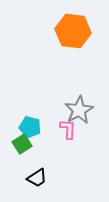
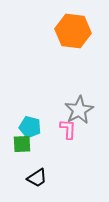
green square: rotated 30 degrees clockwise
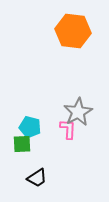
gray star: moved 1 px left, 2 px down
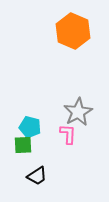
orange hexagon: rotated 16 degrees clockwise
pink L-shape: moved 5 px down
green square: moved 1 px right, 1 px down
black trapezoid: moved 2 px up
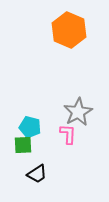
orange hexagon: moved 4 px left, 1 px up
black trapezoid: moved 2 px up
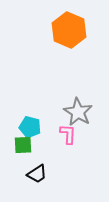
gray star: rotated 12 degrees counterclockwise
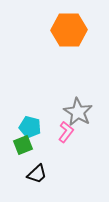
orange hexagon: rotated 24 degrees counterclockwise
pink L-shape: moved 2 px left, 2 px up; rotated 35 degrees clockwise
green square: rotated 18 degrees counterclockwise
black trapezoid: rotated 10 degrees counterclockwise
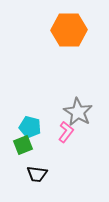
black trapezoid: rotated 50 degrees clockwise
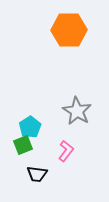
gray star: moved 1 px left, 1 px up
cyan pentagon: rotated 25 degrees clockwise
pink L-shape: moved 19 px down
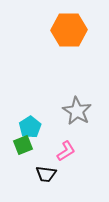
pink L-shape: rotated 20 degrees clockwise
black trapezoid: moved 9 px right
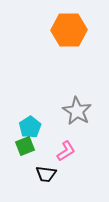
green square: moved 2 px right, 1 px down
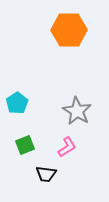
cyan pentagon: moved 13 px left, 24 px up
green square: moved 1 px up
pink L-shape: moved 1 px right, 4 px up
